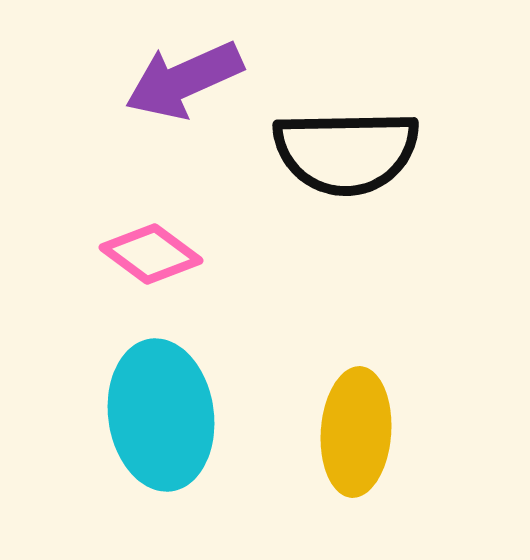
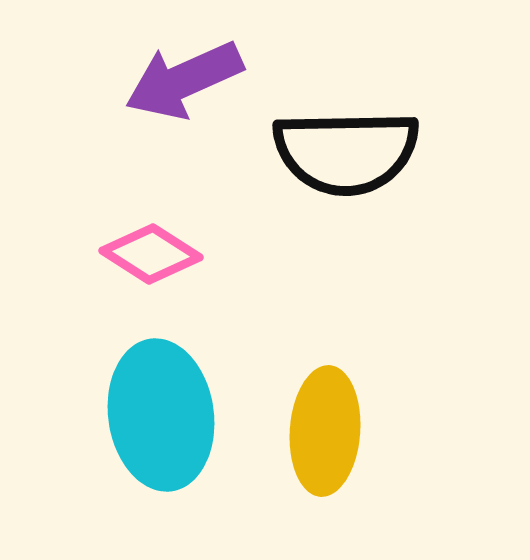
pink diamond: rotated 4 degrees counterclockwise
yellow ellipse: moved 31 px left, 1 px up
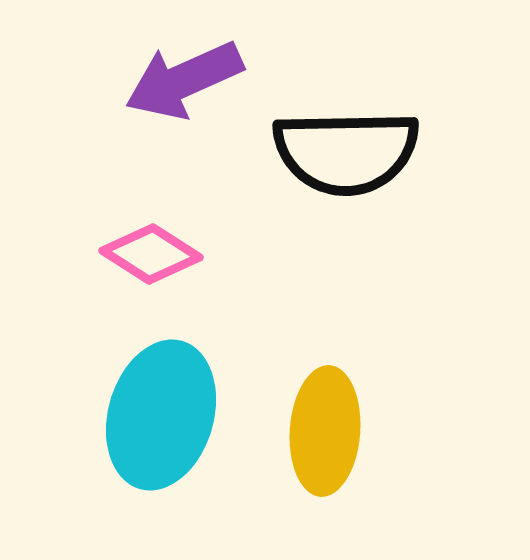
cyan ellipse: rotated 24 degrees clockwise
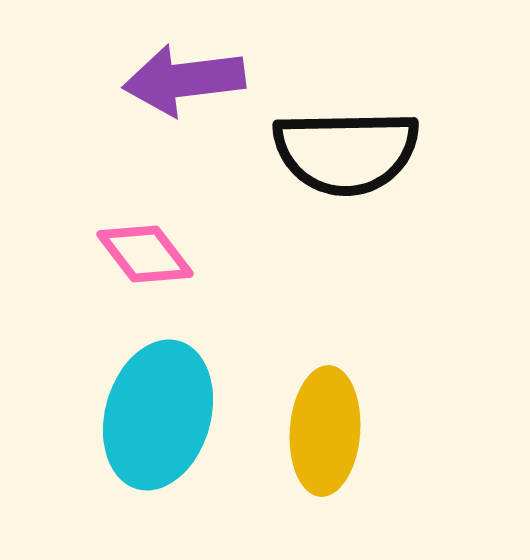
purple arrow: rotated 17 degrees clockwise
pink diamond: moved 6 px left; rotated 20 degrees clockwise
cyan ellipse: moved 3 px left
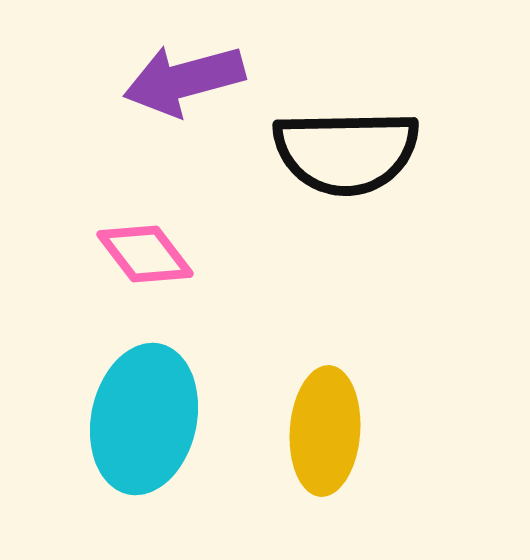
purple arrow: rotated 8 degrees counterclockwise
cyan ellipse: moved 14 px left, 4 px down; rotated 4 degrees counterclockwise
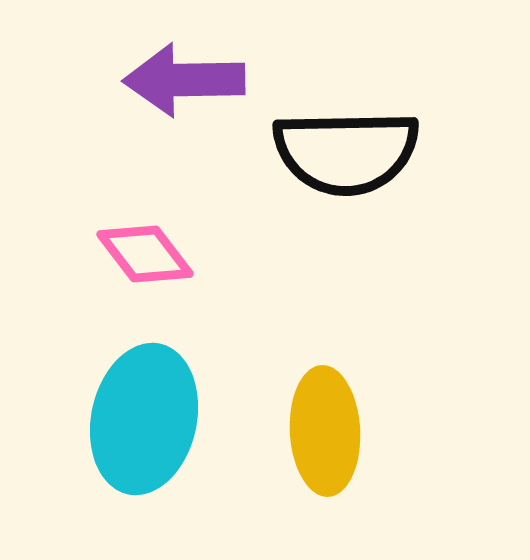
purple arrow: rotated 14 degrees clockwise
yellow ellipse: rotated 7 degrees counterclockwise
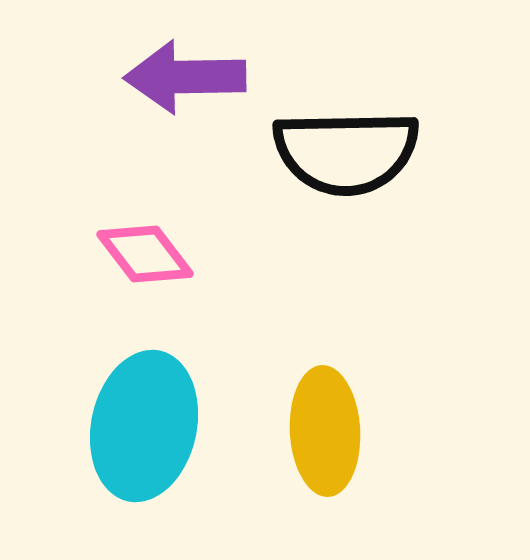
purple arrow: moved 1 px right, 3 px up
cyan ellipse: moved 7 px down
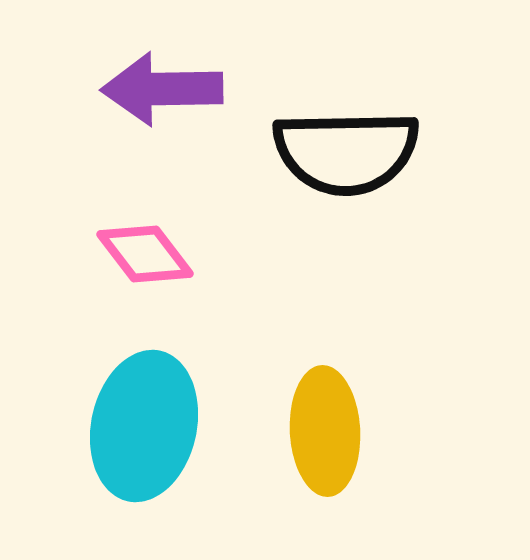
purple arrow: moved 23 px left, 12 px down
